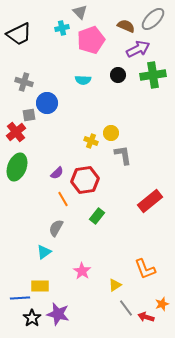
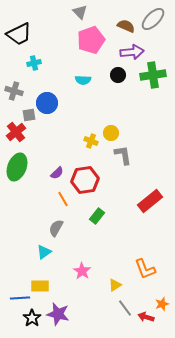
cyan cross: moved 28 px left, 35 px down
purple arrow: moved 6 px left, 3 px down; rotated 20 degrees clockwise
gray cross: moved 10 px left, 9 px down
gray line: moved 1 px left
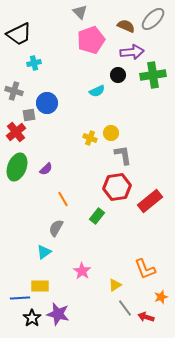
cyan semicircle: moved 14 px right, 11 px down; rotated 28 degrees counterclockwise
yellow cross: moved 1 px left, 3 px up
purple semicircle: moved 11 px left, 4 px up
red hexagon: moved 32 px right, 7 px down
orange star: moved 1 px left, 7 px up
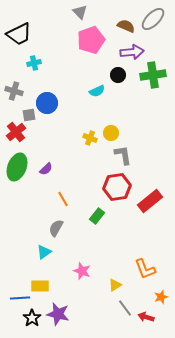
pink star: rotated 12 degrees counterclockwise
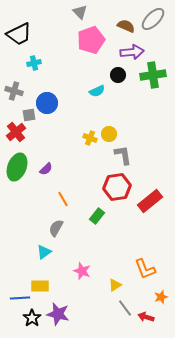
yellow circle: moved 2 px left, 1 px down
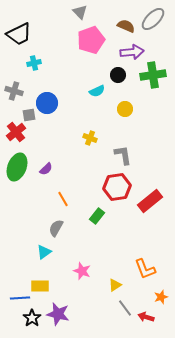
yellow circle: moved 16 px right, 25 px up
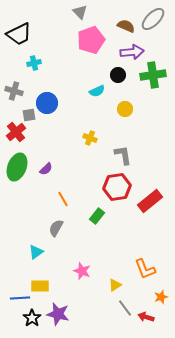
cyan triangle: moved 8 px left
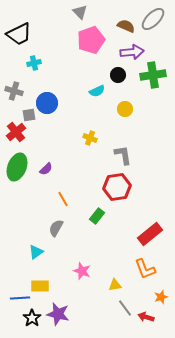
red rectangle: moved 33 px down
yellow triangle: rotated 24 degrees clockwise
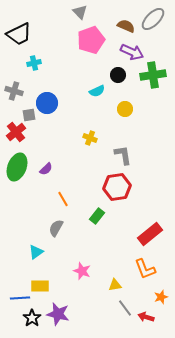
purple arrow: rotated 30 degrees clockwise
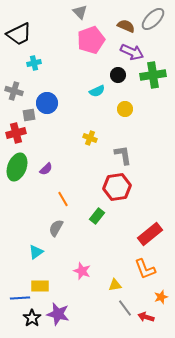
red cross: moved 1 px down; rotated 24 degrees clockwise
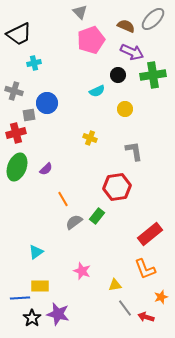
gray L-shape: moved 11 px right, 4 px up
gray semicircle: moved 18 px right, 6 px up; rotated 24 degrees clockwise
